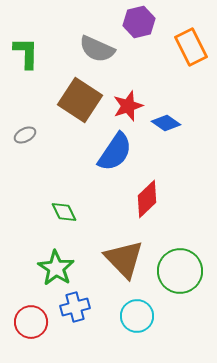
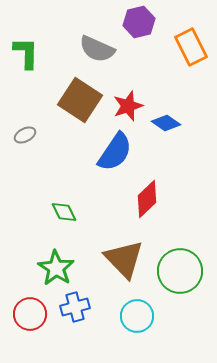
red circle: moved 1 px left, 8 px up
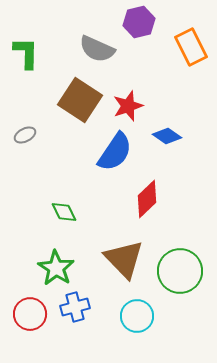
blue diamond: moved 1 px right, 13 px down
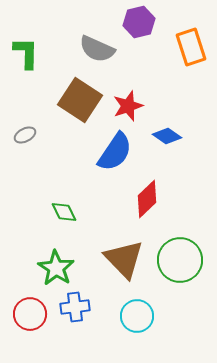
orange rectangle: rotated 9 degrees clockwise
green circle: moved 11 px up
blue cross: rotated 8 degrees clockwise
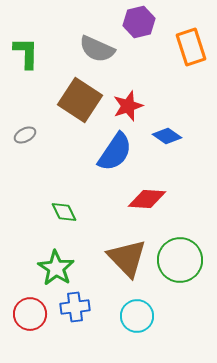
red diamond: rotated 48 degrees clockwise
brown triangle: moved 3 px right, 1 px up
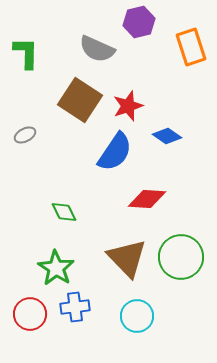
green circle: moved 1 px right, 3 px up
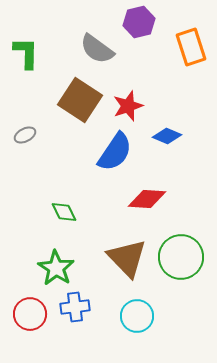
gray semicircle: rotated 12 degrees clockwise
blue diamond: rotated 12 degrees counterclockwise
